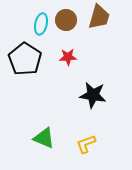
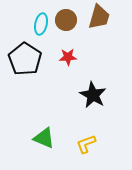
black star: rotated 20 degrees clockwise
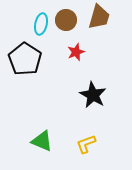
red star: moved 8 px right, 5 px up; rotated 18 degrees counterclockwise
green triangle: moved 2 px left, 3 px down
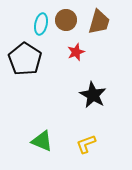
brown trapezoid: moved 5 px down
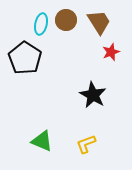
brown trapezoid: rotated 48 degrees counterclockwise
red star: moved 35 px right
black pentagon: moved 1 px up
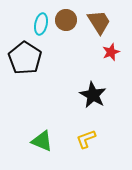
yellow L-shape: moved 5 px up
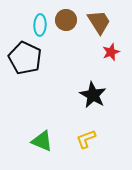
cyan ellipse: moved 1 px left, 1 px down; rotated 10 degrees counterclockwise
black pentagon: rotated 8 degrees counterclockwise
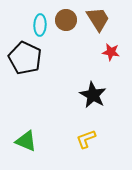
brown trapezoid: moved 1 px left, 3 px up
red star: rotated 30 degrees clockwise
green triangle: moved 16 px left
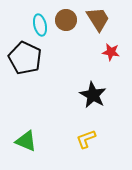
cyan ellipse: rotated 15 degrees counterclockwise
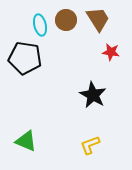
black pentagon: rotated 16 degrees counterclockwise
yellow L-shape: moved 4 px right, 6 px down
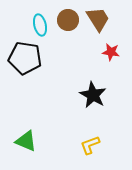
brown circle: moved 2 px right
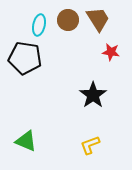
cyan ellipse: moved 1 px left; rotated 25 degrees clockwise
black star: rotated 8 degrees clockwise
